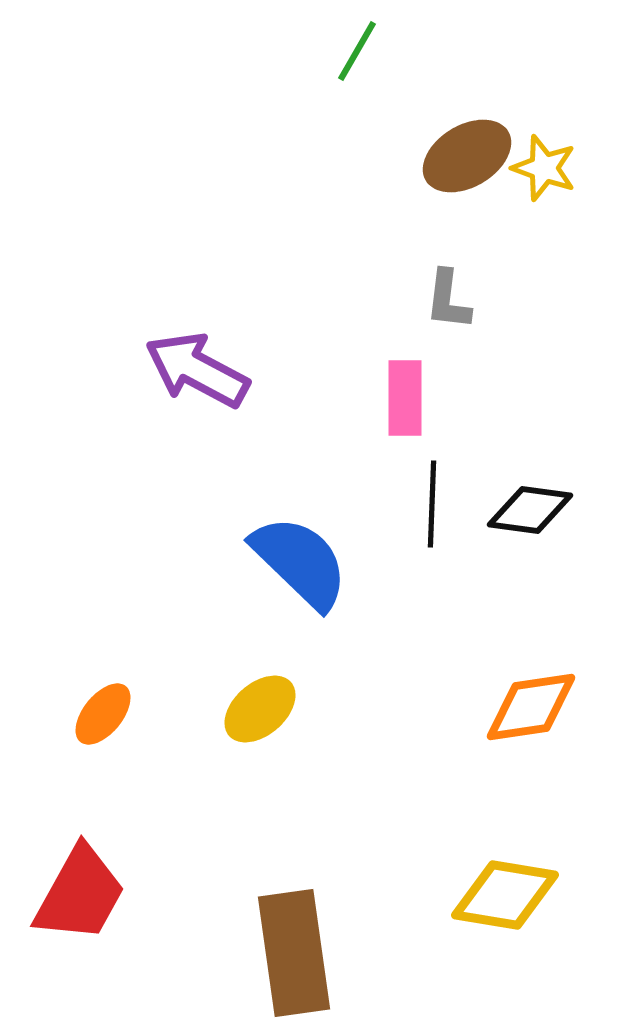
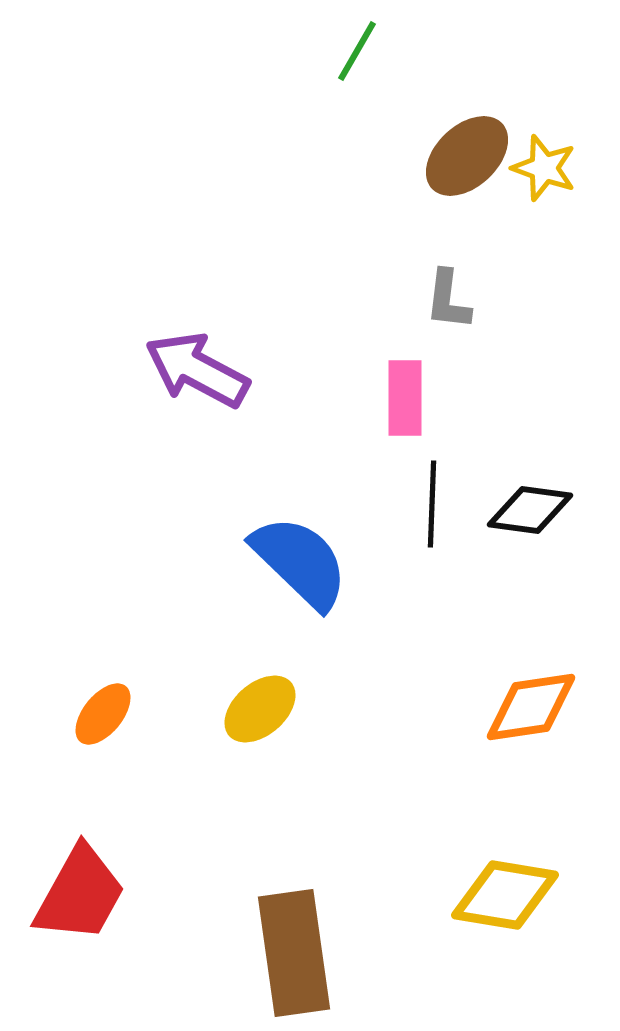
brown ellipse: rotated 12 degrees counterclockwise
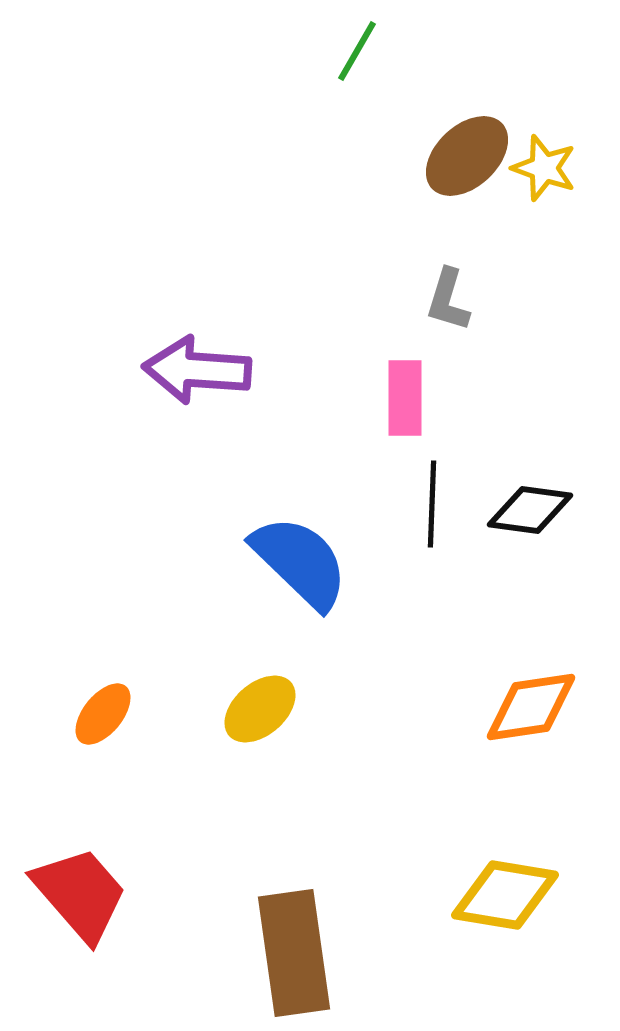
gray L-shape: rotated 10 degrees clockwise
purple arrow: rotated 24 degrees counterclockwise
red trapezoid: rotated 70 degrees counterclockwise
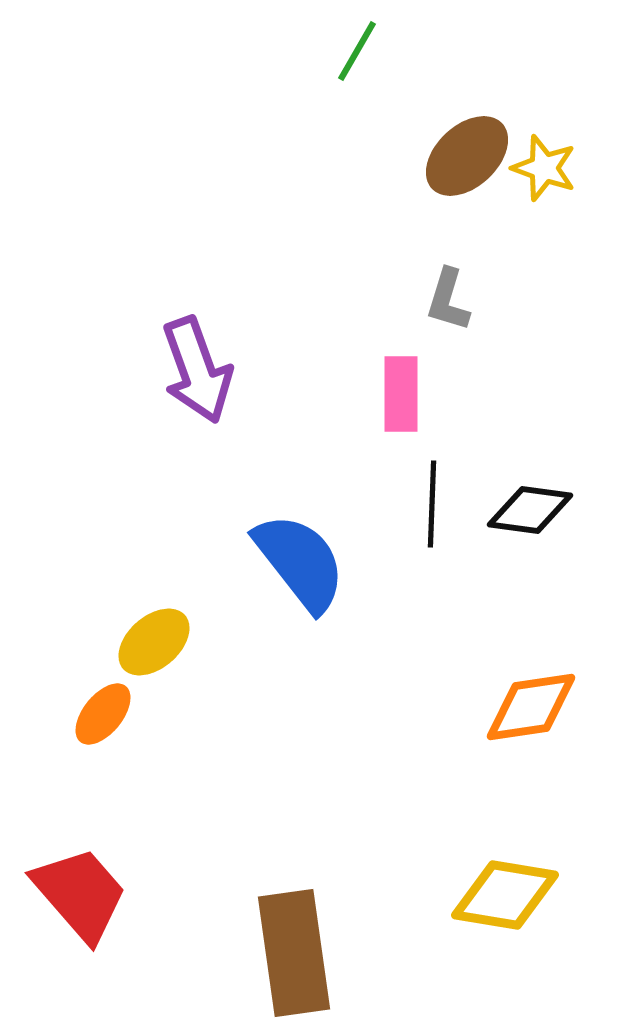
purple arrow: rotated 114 degrees counterclockwise
pink rectangle: moved 4 px left, 4 px up
blue semicircle: rotated 8 degrees clockwise
yellow ellipse: moved 106 px left, 67 px up
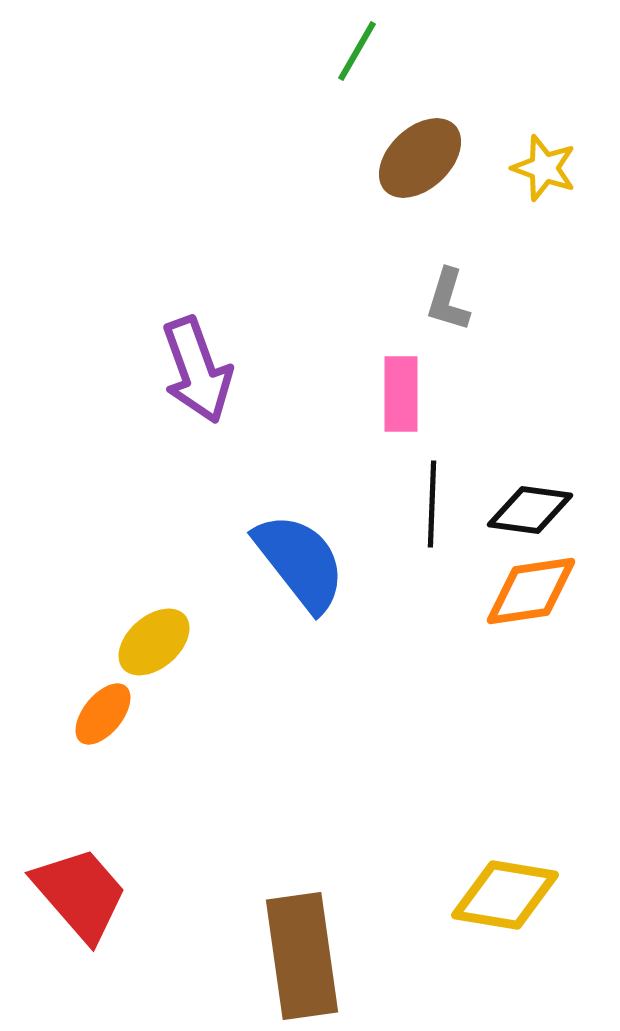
brown ellipse: moved 47 px left, 2 px down
orange diamond: moved 116 px up
brown rectangle: moved 8 px right, 3 px down
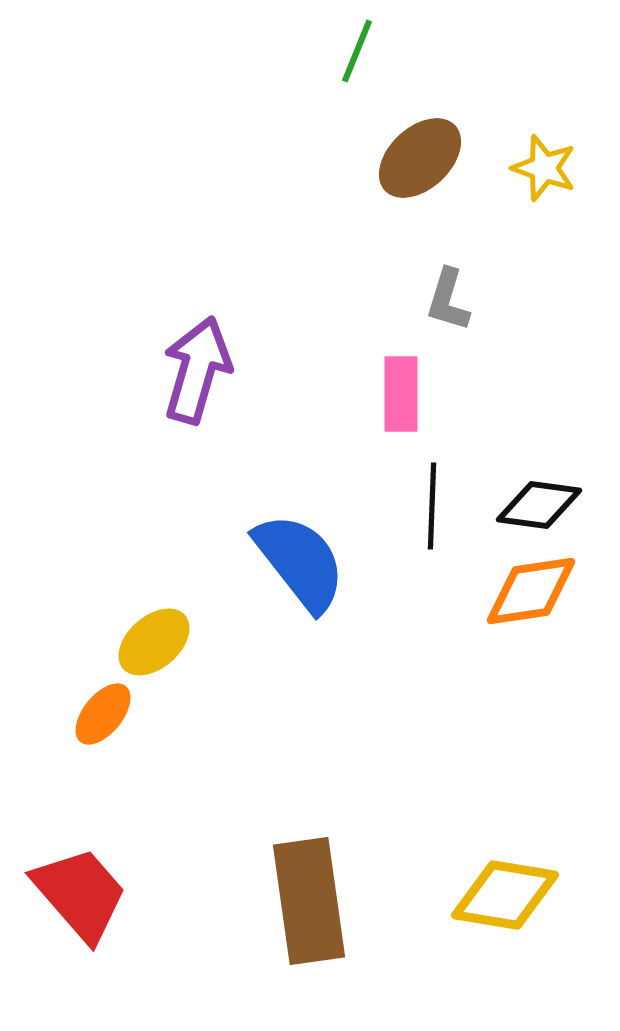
green line: rotated 8 degrees counterclockwise
purple arrow: rotated 144 degrees counterclockwise
black line: moved 2 px down
black diamond: moved 9 px right, 5 px up
brown rectangle: moved 7 px right, 55 px up
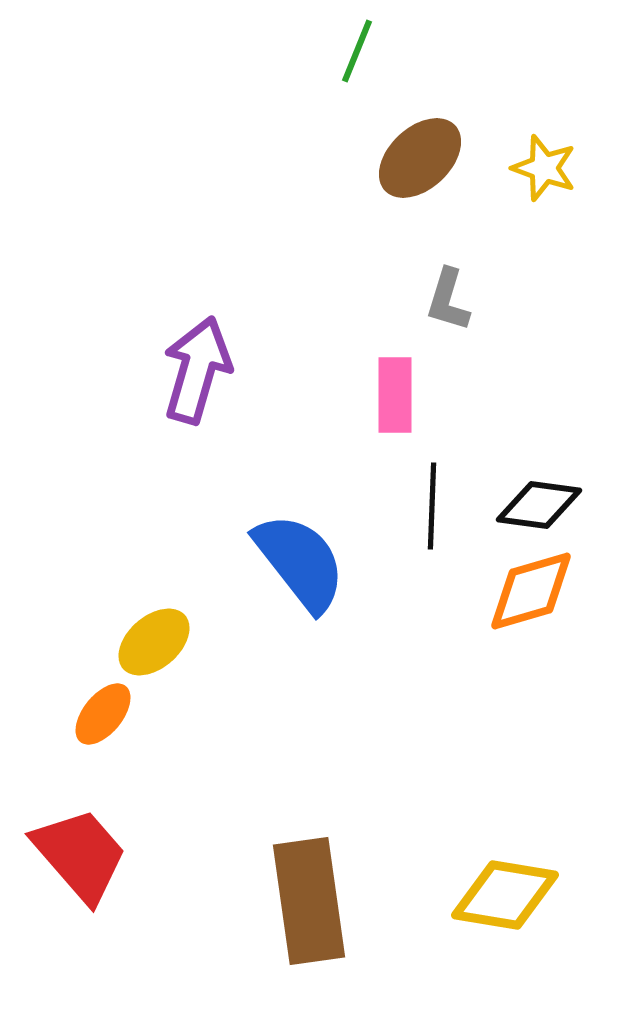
pink rectangle: moved 6 px left, 1 px down
orange diamond: rotated 8 degrees counterclockwise
red trapezoid: moved 39 px up
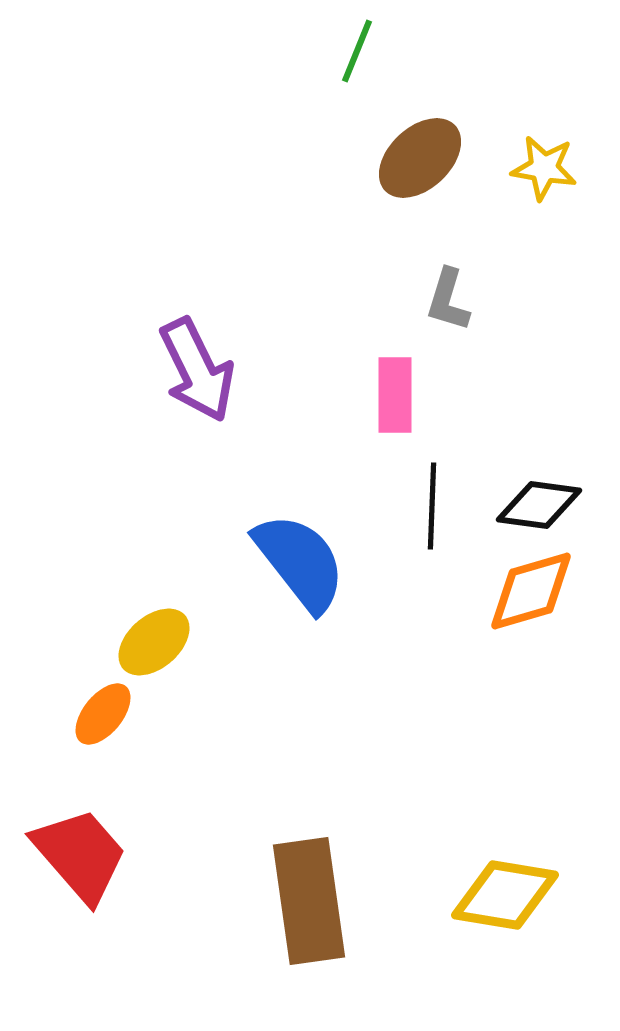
yellow star: rotated 10 degrees counterclockwise
purple arrow: rotated 138 degrees clockwise
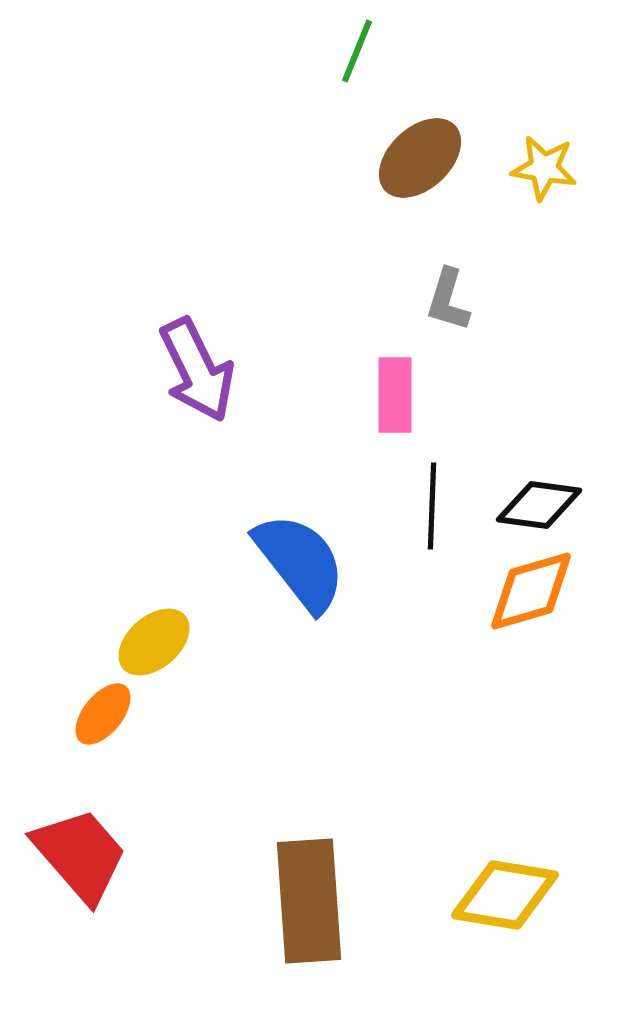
brown rectangle: rotated 4 degrees clockwise
